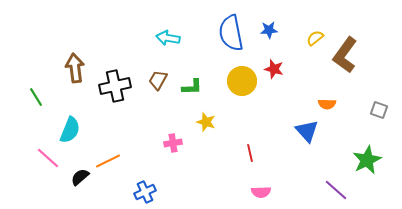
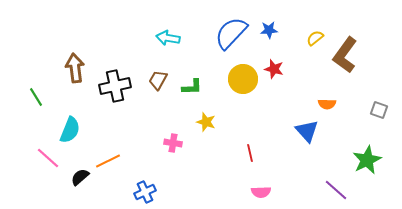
blue semicircle: rotated 54 degrees clockwise
yellow circle: moved 1 px right, 2 px up
pink cross: rotated 18 degrees clockwise
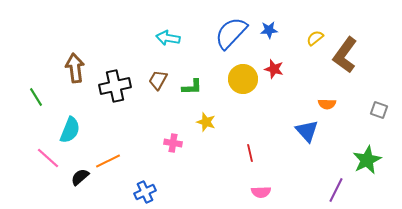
purple line: rotated 75 degrees clockwise
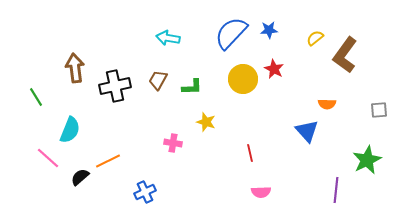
red star: rotated 12 degrees clockwise
gray square: rotated 24 degrees counterclockwise
purple line: rotated 20 degrees counterclockwise
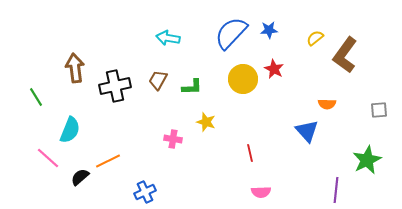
pink cross: moved 4 px up
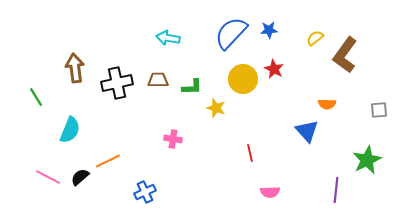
brown trapezoid: rotated 60 degrees clockwise
black cross: moved 2 px right, 3 px up
yellow star: moved 10 px right, 14 px up
pink line: moved 19 px down; rotated 15 degrees counterclockwise
pink semicircle: moved 9 px right
